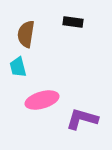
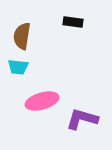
brown semicircle: moved 4 px left, 2 px down
cyan trapezoid: rotated 70 degrees counterclockwise
pink ellipse: moved 1 px down
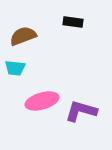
brown semicircle: moved 1 px right; rotated 60 degrees clockwise
cyan trapezoid: moved 3 px left, 1 px down
purple L-shape: moved 1 px left, 8 px up
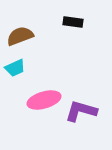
brown semicircle: moved 3 px left
cyan trapezoid: rotated 30 degrees counterclockwise
pink ellipse: moved 2 px right, 1 px up
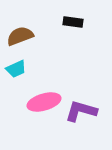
cyan trapezoid: moved 1 px right, 1 px down
pink ellipse: moved 2 px down
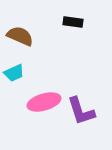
brown semicircle: rotated 44 degrees clockwise
cyan trapezoid: moved 2 px left, 4 px down
purple L-shape: rotated 124 degrees counterclockwise
